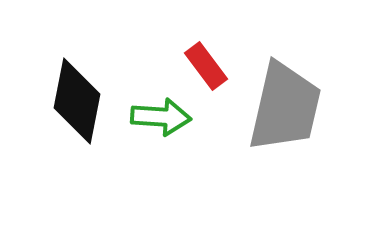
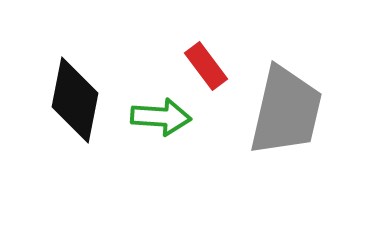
black diamond: moved 2 px left, 1 px up
gray trapezoid: moved 1 px right, 4 px down
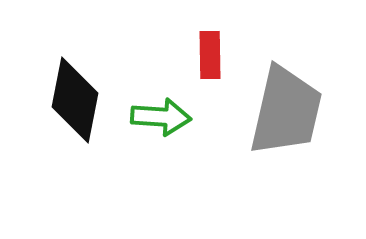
red rectangle: moved 4 px right, 11 px up; rotated 36 degrees clockwise
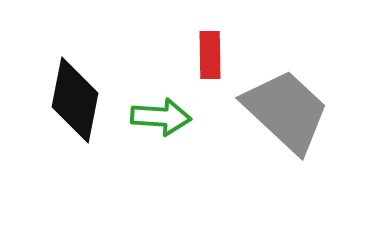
gray trapezoid: rotated 60 degrees counterclockwise
